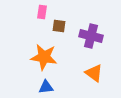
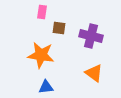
brown square: moved 2 px down
orange star: moved 3 px left, 2 px up
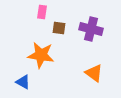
purple cross: moved 7 px up
blue triangle: moved 23 px left, 5 px up; rotated 35 degrees clockwise
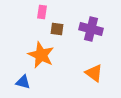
brown square: moved 2 px left, 1 px down
orange star: rotated 16 degrees clockwise
blue triangle: rotated 14 degrees counterclockwise
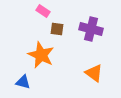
pink rectangle: moved 1 px right, 1 px up; rotated 64 degrees counterclockwise
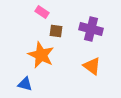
pink rectangle: moved 1 px left, 1 px down
brown square: moved 1 px left, 2 px down
orange triangle: moved 2 px left, 7 px up
blue triangle: moved 2 px right, 2 px down
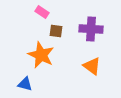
purple cross: rotated 10 degrees counterclockwise
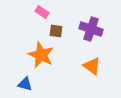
purple cross: rotated 15 degrees clockwise
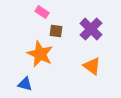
purple cross: rotated 25 degrees clockwise
orange star: moved 1 px left, 1 px up
